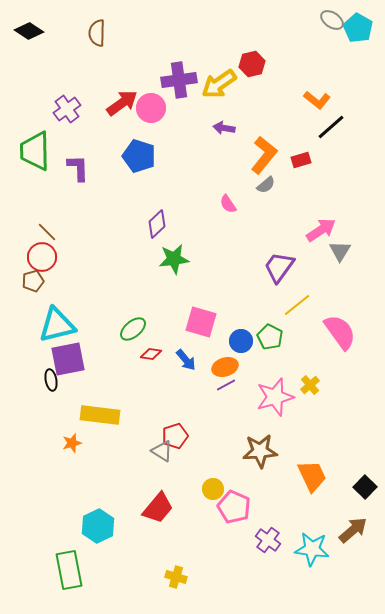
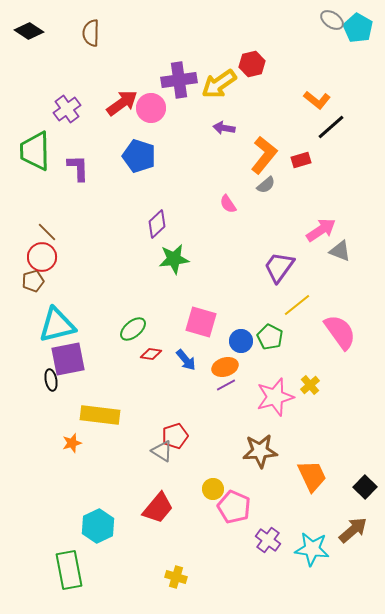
brown semicircle at (97, 33): moved 6 px left
gray triangle at (340, 251): rotated 40 degrees counterclockwise
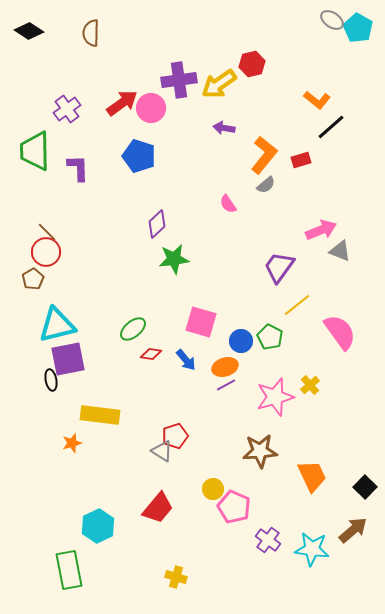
pink arrow at (321, 230): rotated 12 degrees clockwise
red circle at (42, 257): moved 4 px right, 5 px up
brown pentagon at (33, 281): moved 2 px up; rotated 15 degrees counterclockwise
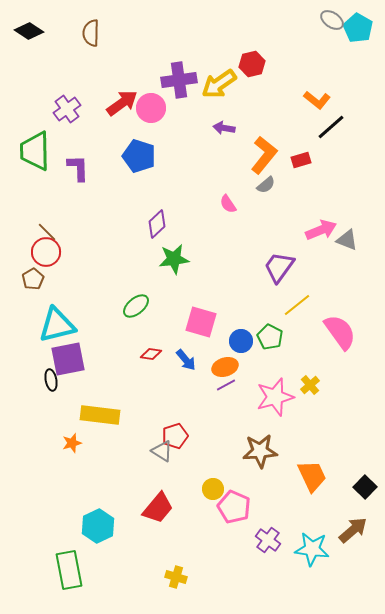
gray triangle at (340, 251): moved 7 px right, 11 px up
green ellipse at (133, 329): moved 3 px right, 23 px up
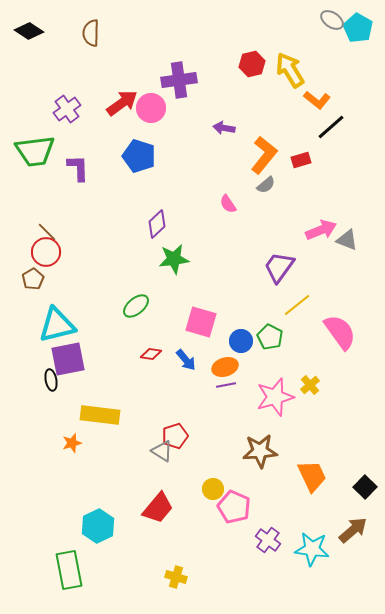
yellow arrow at (219, 84): moved 71 px right, 14 px up; rotated 93 degrees clockwise
green trapezoid at (35, 151): rotated 96 degrees counterclockwise
purple line at (226, 385): rotated 18 degrees clockwise
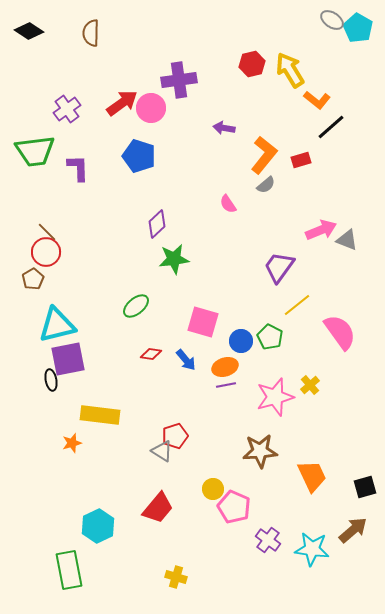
pink square at (201, 322): moved 2 px right
black square at (365, 487): rotated 30 degrees clockwise
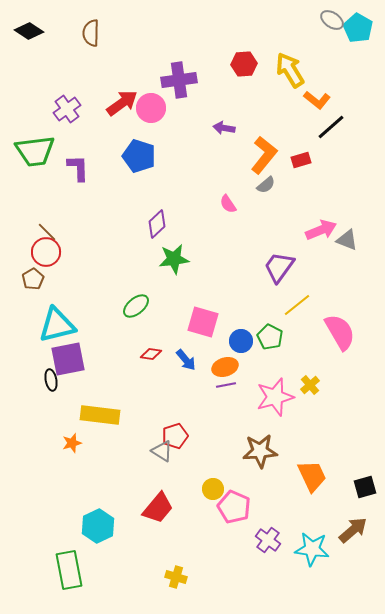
red hexagon at (252, 64): moved 8 px left; rotated 10 degrees clockwise
pink semicircle at (340, 332): rotated 6 degrees clockwise
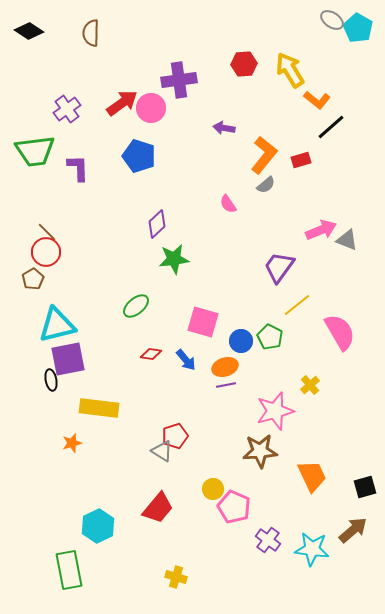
pink star at (275, 397): moved 14 px down
yellow rectangle at (100, 415): moved 1 px left, 7 px up
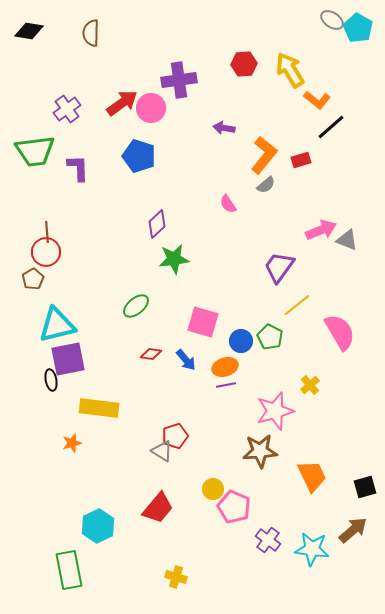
black diamond at (29, 31): rotated 24 degrees counterclockwise
brown line at (47, 232): rotated 40 degrees clockwise
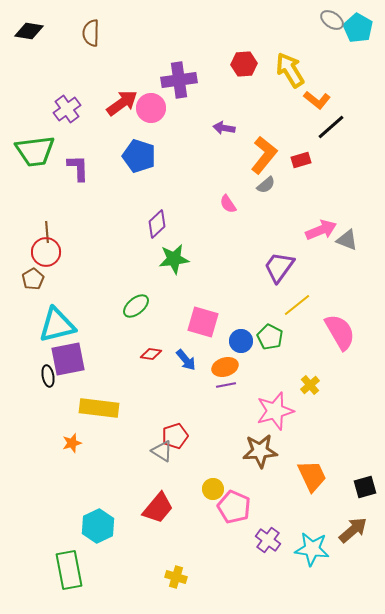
black ellipse at (51, 380): moved 3 px left, 4 px up
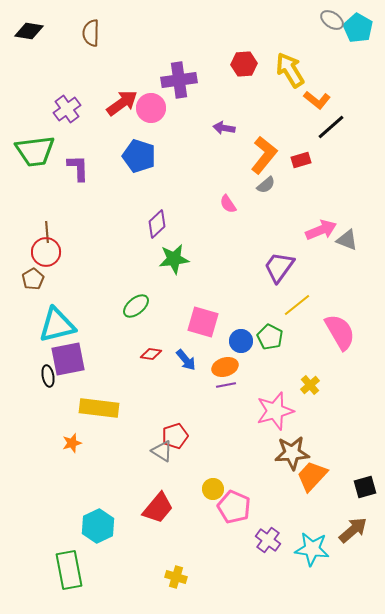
brown star at (260, 451): moved 32 px right, 2 px down
orange trapezoid at (312, 476): rotated 112 degrees counterclockwise
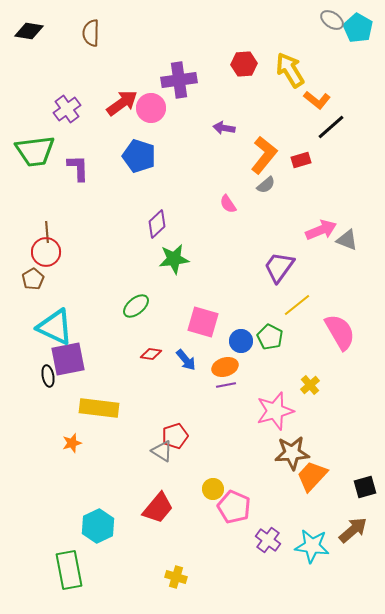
cyan triangle at (57, 325): moved 2 px left, 2 px down; rotated 39 degrees clockwise
cyan star at (312, 549): moved 3 px up
